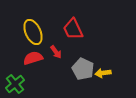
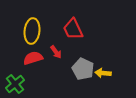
yellow ellipse: moved 1 px left, 1 px up; rotated 30 degrees clockwise
yellow arrow: rotated 14 degrees clockwise
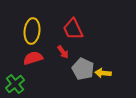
red arrow: moved 7 px right
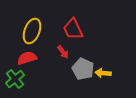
yellow ellipse: rotated 15 degrees clockwise
red semicircle: moved 6 px left
green cross: moved 5 px up
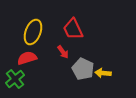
yellow ellipse: moved 1 px right, 1 px down
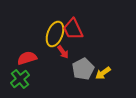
yellow ellipse: moved 22 px right, 2 px down
gray pentagon: rotated 20 degrees clockwise
yellow arrow: rotated 42 degrees counterclockwise
green cross: moved 5 px right
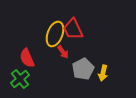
red semicircle: rotated 96 degrees counterclockwise
yellow arrow: rotated 42 degrees counterclockwise
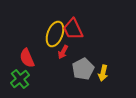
red arrow: rotated 64 degrees clockwise
